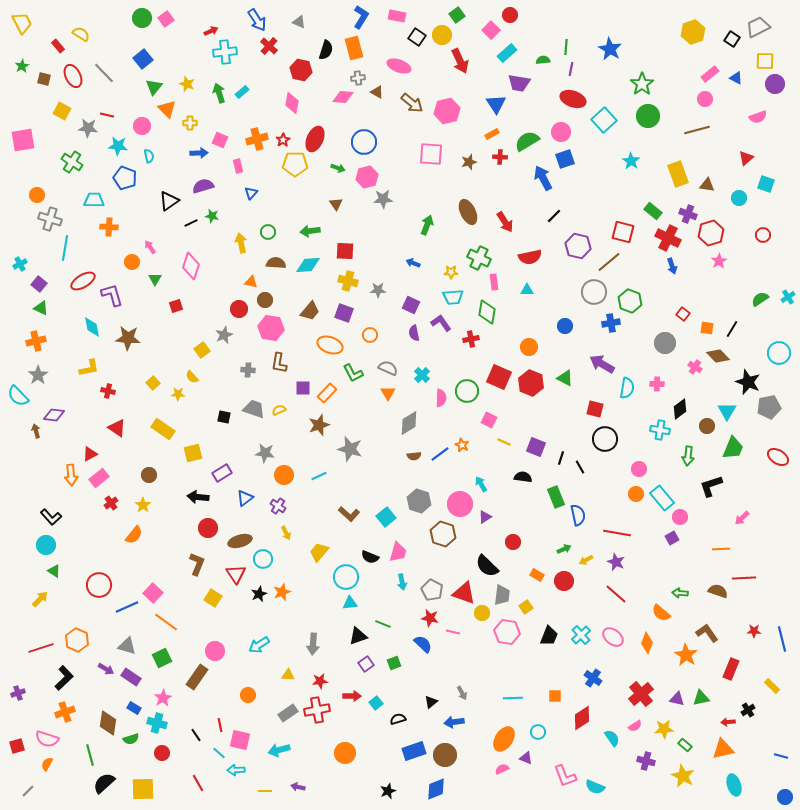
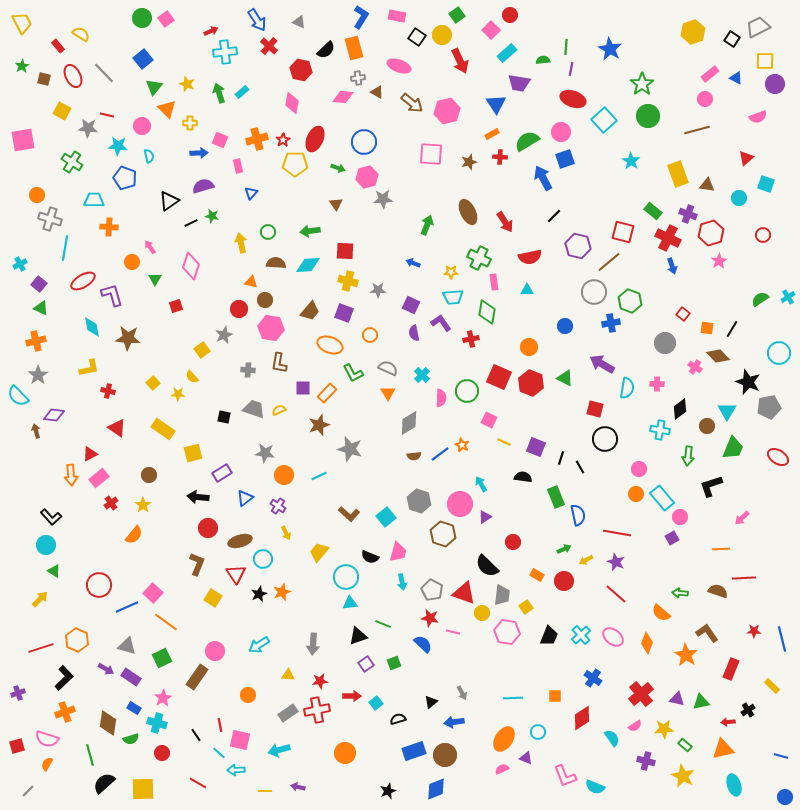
black semicircle at (326, 50): rotated 30 degrees clockwise
green triangle at (701, 698): moved 4 px down
red line at (198, 783): rotated 30 degrees counterclockwise
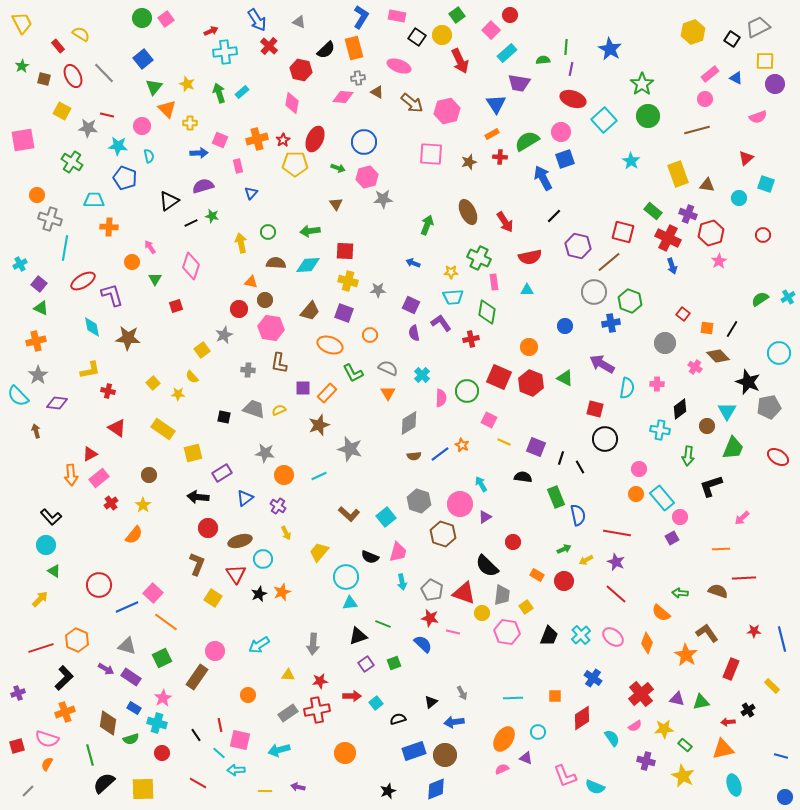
yellow L-shape at (89, 368): moved 1 px right, 2 px down
purple diamond at (54, 415): moved 3 px right, 12 px up
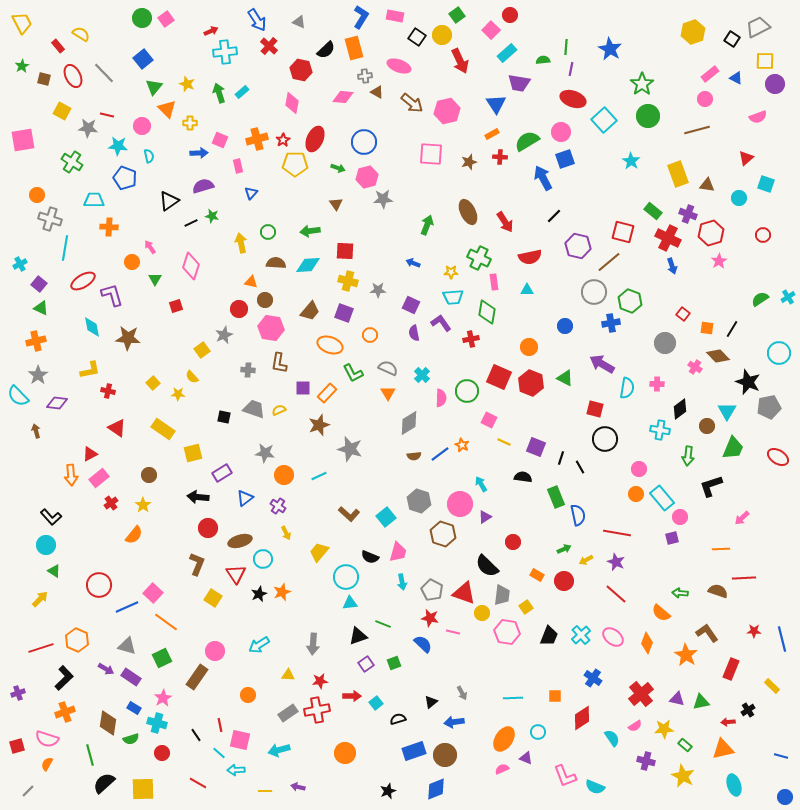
pink rectangle at (397, 16): moved 2 px left
gray cross at (358, 78): moved 7 px right, 2 px up
purple square at (672, 538): rotated 16 degrees clockwise
